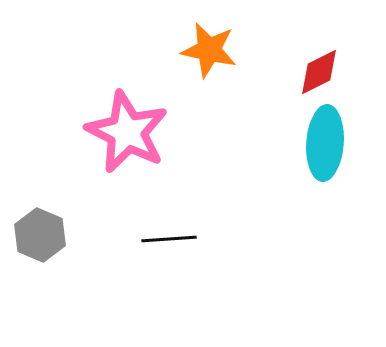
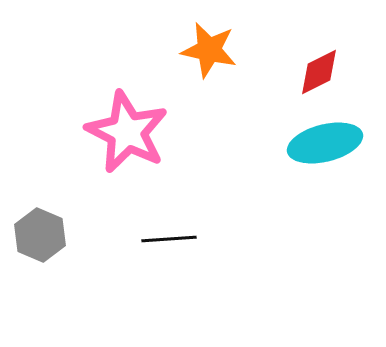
cyan ellipse: rotated 72 degrees clockwise
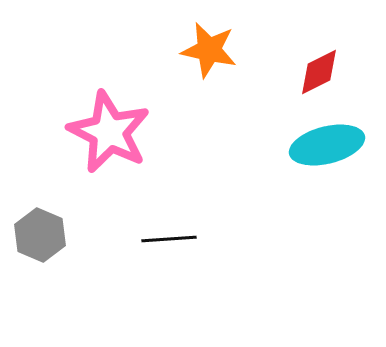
pink star: moved 18 px left
cyan ellipse: moved 2 px right, 2 px down
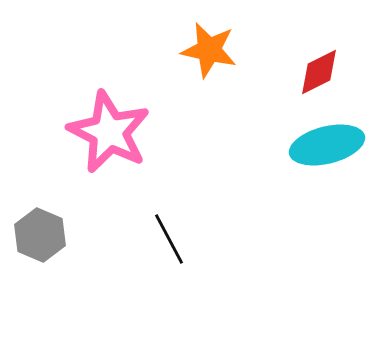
black line: rotated 66 degrees clockwise
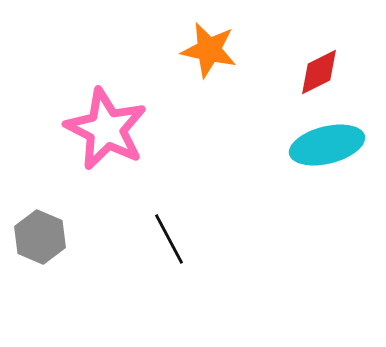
pink star: moved 3 px left, 3 px up
gray hexagon: moved 2 px down
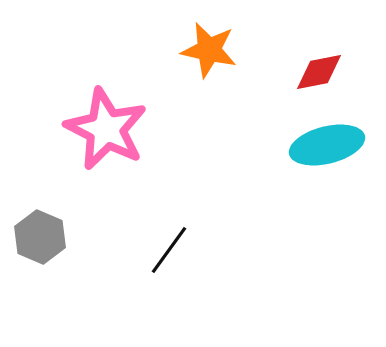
red diamond: rotated 15 degrees clockwise
black line: moved 11 px down; rotated 64 degrees clockwise
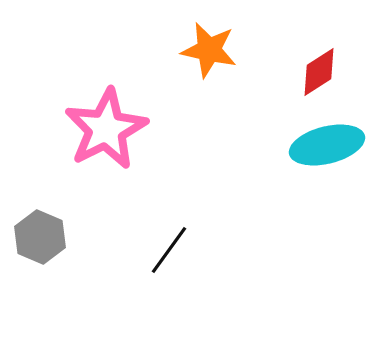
red diamond: rotated 21 degrees counterclockwise
pink star: rotated 18 degrees clockwise
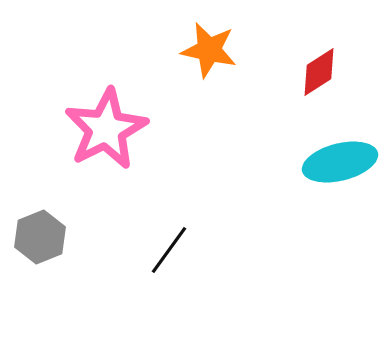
cyan ellipse: moved 13 px right, 17 px down
gray hexagon: rotated 15 degrees clockwise
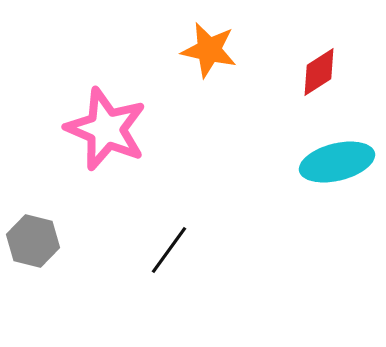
pink star: rotated 22 degrees counterclockwise
cyan ellipse: moved 3 px left
gray hexagon: moved 7 px left, 4 px down; rotated 24 degrees counterclockwise
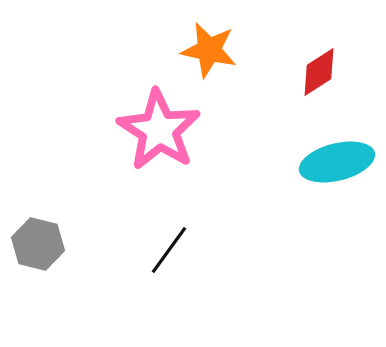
pink star: moved 53 px right, 1 px down; rotated 10 degrees clockwise
gray hexagon: moved 5 px right, 3 px down
